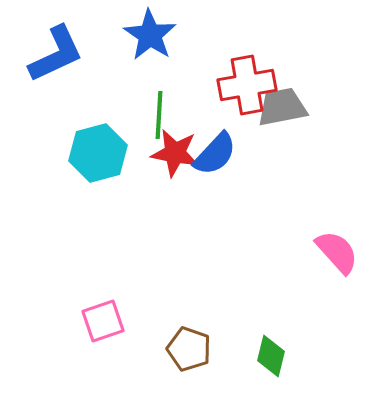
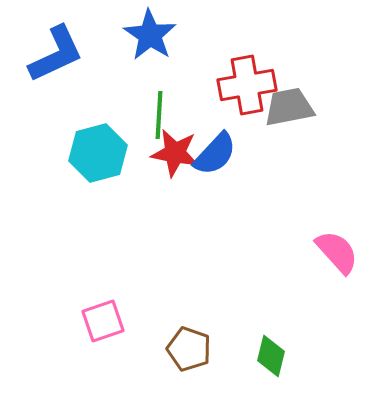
gray trapezoid: moved 7 px right
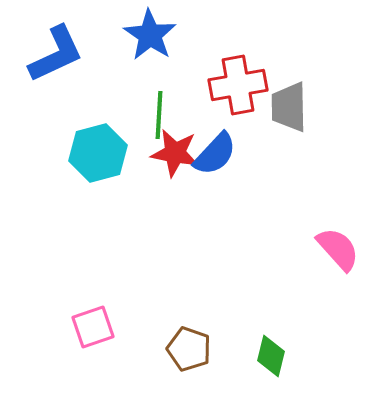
red cross: moved 9 px left
gray trapezoid: rotated 80 degrees counterclockwise
pink semicircle: moved 1 px right, 3 px up
pink square: moved 10 px left, 6 px down
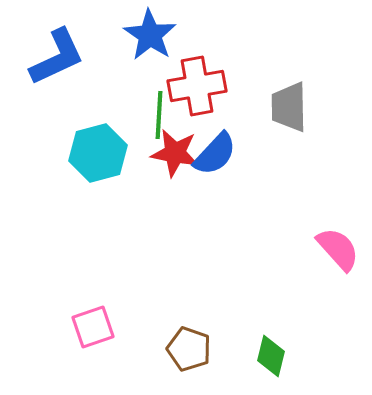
blue L-shape: moved 1 px right, 3 px down
red cross: moved 41 px left, 1 px down
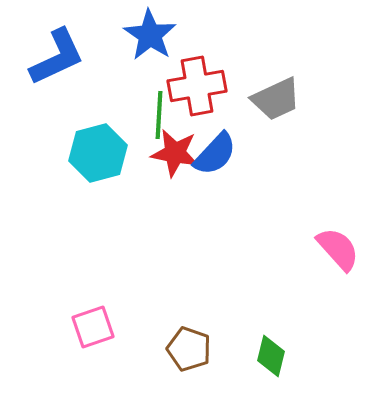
gray trapezoid: moved 13 px left, 8 px up; rotated 114 degrees counterclockwise
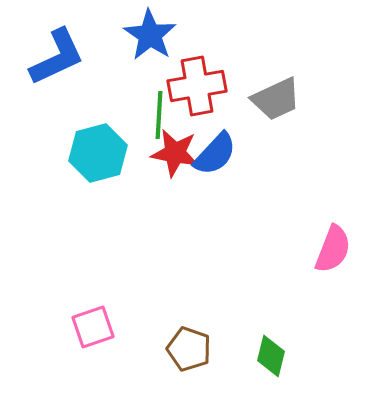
pink semicircle: moved 5 px left; rotated 63 degrees clockwise
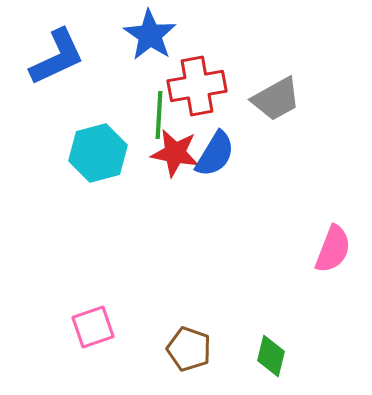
gray trapezoid: rotated 4 degrees counterclockwise
blue semicircle: rotated 12 degrees counterclockwise
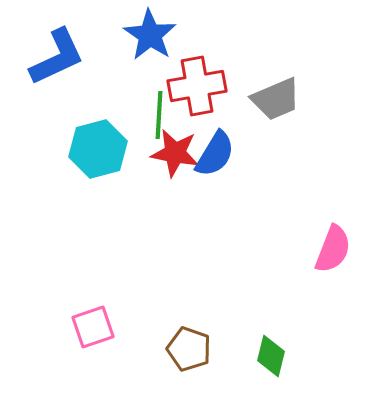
gray trapezoid: rotated 6 degrees clockwise
cyan hexagon: moved 4 px up
